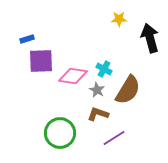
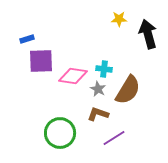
black arrow: moved 2 px left, 4 px up
cyan cross: rotated 21 degrees counterclockwise
gray star: moved 1 px right, 1 px up
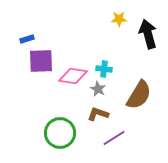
brown semicircle: moved 11 px right, 5 px down
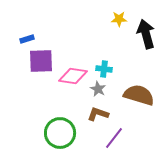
black arrow: moved 2 px left
brown semicircle: rotated 104 degrees counterclockwise
purple line: rotated 20 degrees counterclockwise
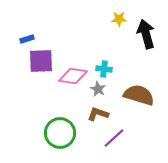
purple line: rotated 10 degrees clockwise
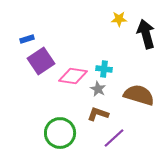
purple square: rotated 32 degrees counterclockwise
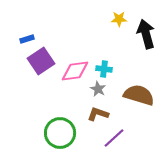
pink diamond: moved 2 px right, 5 px up; rotated 16 degrees counterclockwise
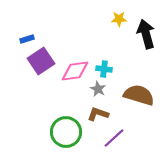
green circle: moved 6 px right, 1 px up
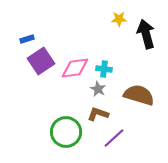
pink diamond: moved 3 px up
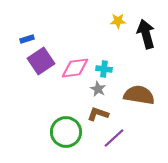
yellow star: moved 1 px left, 2 px down
brown semicircle: rotated 8 degrees counterclockwise
